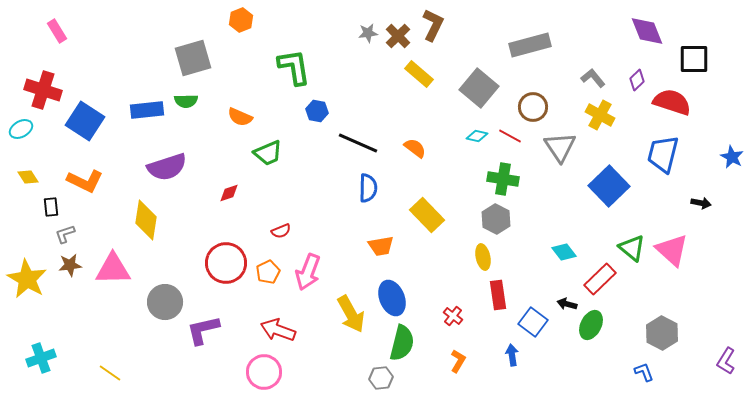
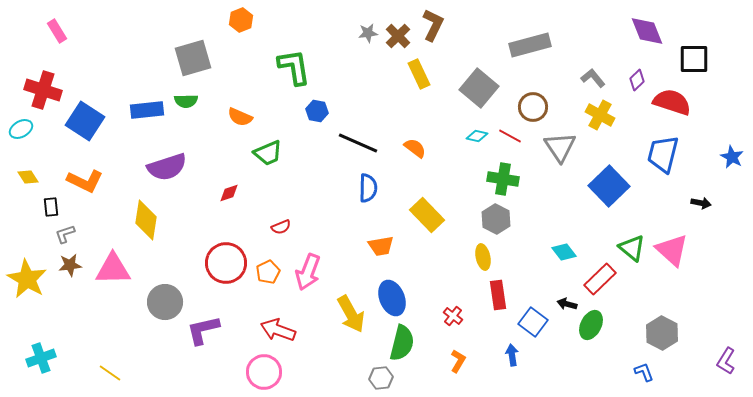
yellow rectangle at (419, 74): rotated 24 degrees clockwise
red semicircle at (281, 231): moved 4 px up
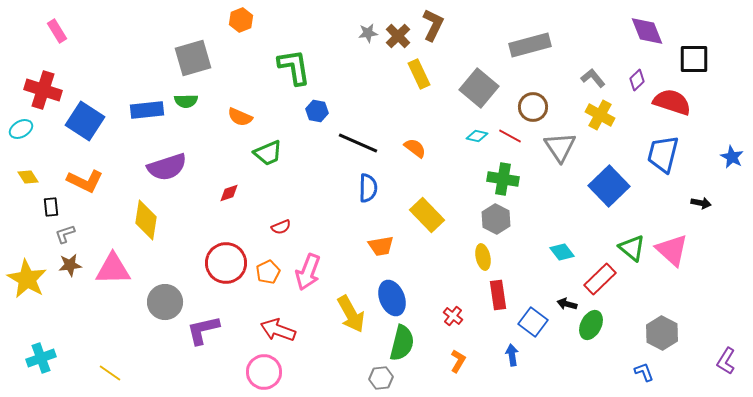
cyan diamond at (564, 252): moved 2 px left
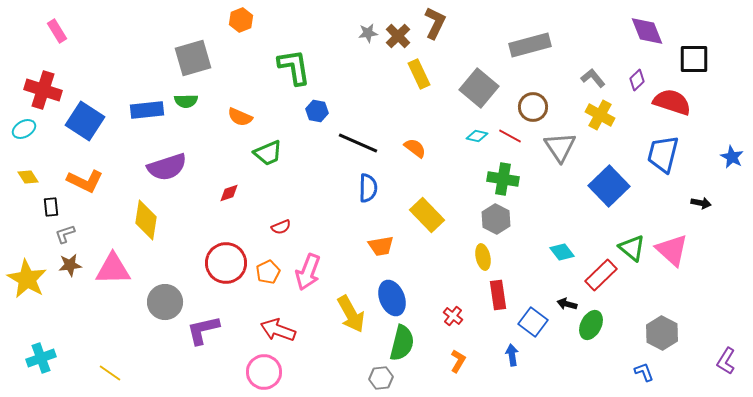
brown L-shape at (433, 25): moved 2 px right, 2 px up
cyan ellipse at (21, 129): moved 3 px right
red rectangle at (600, 279): moved 1 px right, 4 px up
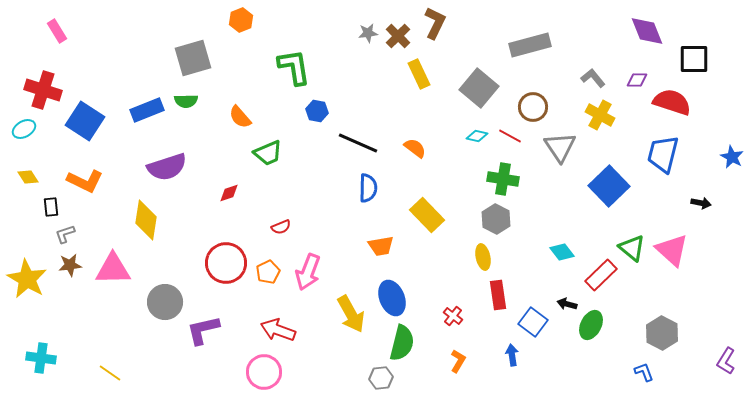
purple diamond at (637, 80): rotated 45 degrees clockwise
blue rectangle at (147, 110): rotated 16 degrees counterclockwise
orange semicircle at (240, 117): rotated 25 degrees clockwise
cyan cross at (41, 358): rotated 28 degrees clockwise
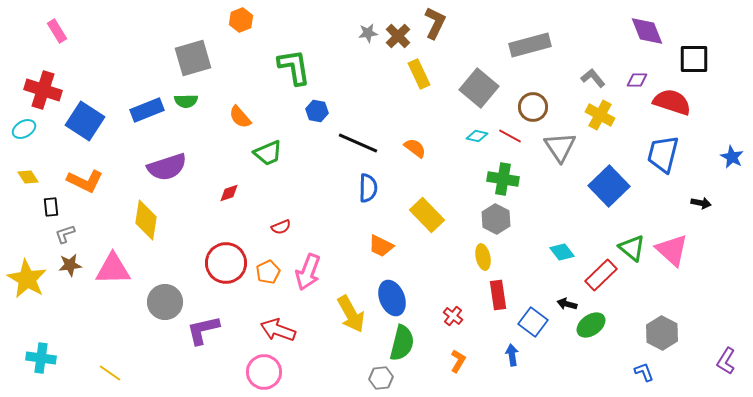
orange trapezoid at (381, 246): rotated 36 degrees clockwise
green ellipse at (591, 325): rotated 28 degrees clockwise
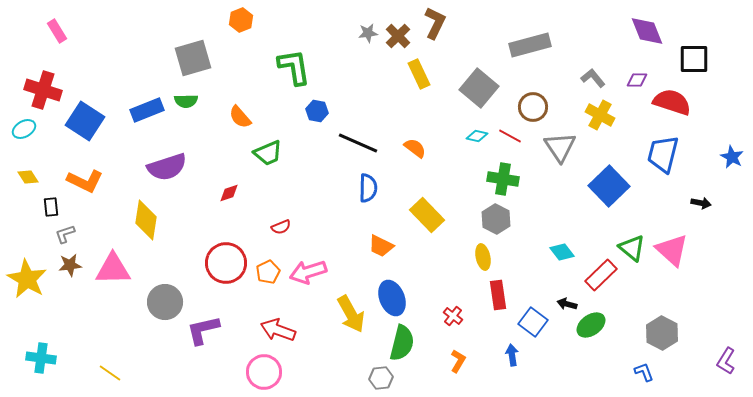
pink arrow at (308, 272): rotated 51 degrees clockwise
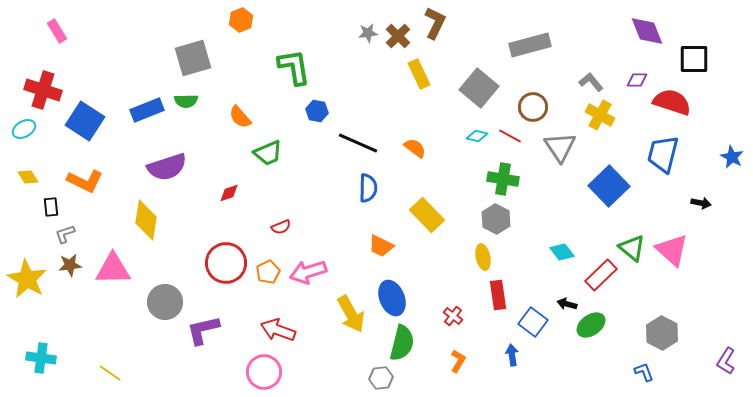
gray L-shape at (593, 78): moved 2 px left, 4 px down
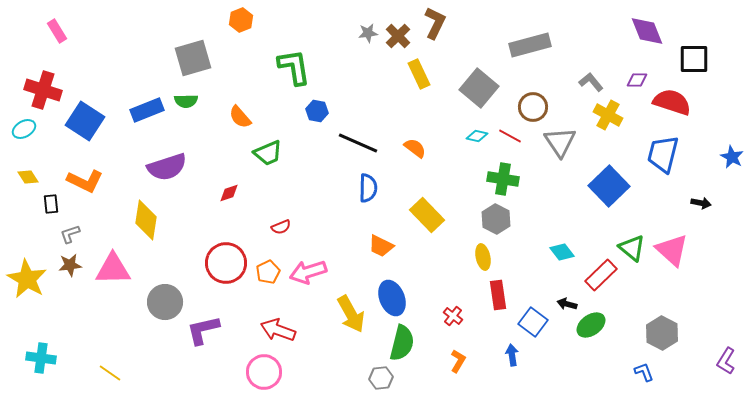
yellow cross at (600, 115): moved 8 px right
gray triangle at (560, 147): moved 5 px up
black rectangle at (51, 207): moved 3 px up
gray L-shape at (65, 234): moved 5 px right
